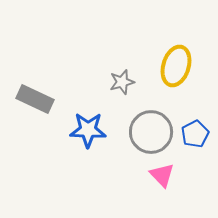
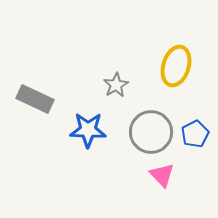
gray star: moved 6 px left, 3 px down; rotated 15 degrees counterclockwise
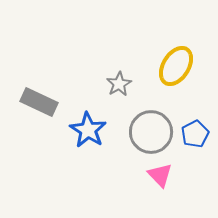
yellow ellipse: rotated 15 degrees clockwise
gray star: moved 3 px right, 1 px up
gray rectangle: moved 4 px right, 3 px down
blue star: rotated 30 degrees clockwise
pink triangle: moved 2 px left
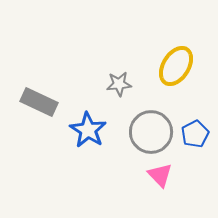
gray star: rotated 25 degrees clockwise
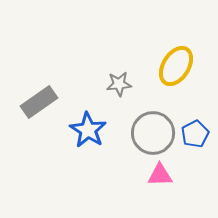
gray rectangle: rotated 60 degrees counterclockwise
gray circle: moved 2 px right, 1 px down
pink triangle: rotated 48 degrees counterclockwise
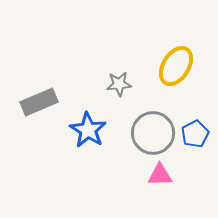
gray rectangle: rotated 12 degrees clockwise
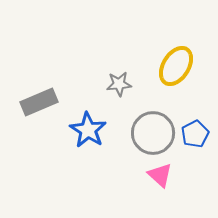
pink triangle: rotated 44 degrees clockwise
